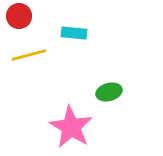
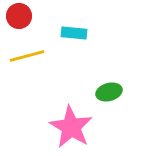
yellow line: moved 2 px left, 1 px down
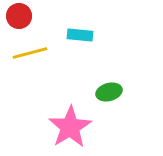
cyan rectangle: moved 6 px right, 2 px down
yellow line: moved 3 px right, 3 px up
pink star: moved 1 px left; rotated 9 degrees clockwise
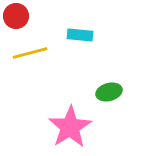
red circle: moved 3 px left
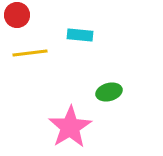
red circle: moved 1 px right, 1 px up
yellow line: rotated 8 degrees clockwise
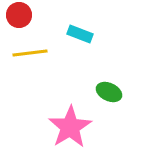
red circle: moved 2 px right
cyan rectangle: moved 1 px up; rotated 15 degrees clockwise
green ellipse: rotated 40 degrees clockwise
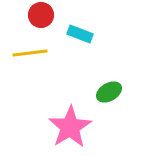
red circle: moved 22 px right
green ellipse: rotated 55 degrees counterclockwise
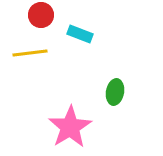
green ellipse: moved 6 px right; rotated 50 degrees counterclockwise
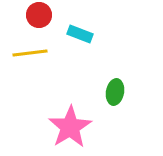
red circle: moved 2 px left
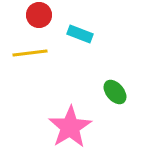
green ellipse: rotated 50 degrees counterclockwise
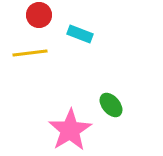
green ellipse: moved 4 px left, 13 px down
pink star: moved 3 px down
